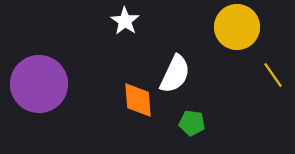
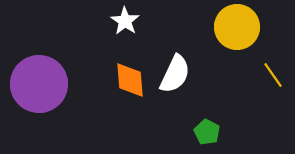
orange diamond: moved 8 px left, 20 px up
green pentagon: moved 15 px right, 9 px down; rotated 20 degrees clockwise
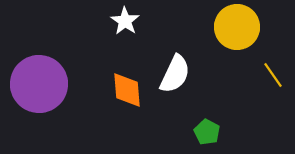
orange diamond: moved 3 px left, 10 px down
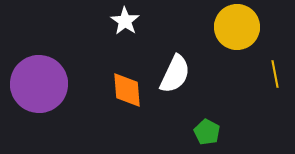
yellow line: moved 2 px right, 1 px up; rotated 24 degrees clockwise
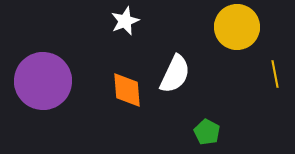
white star: rotated 16 degrees clockwise
purple circle: moved 4 px right, 3 px up
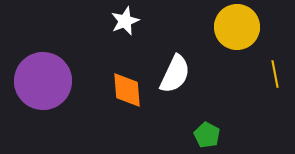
green pentagon: moved 3 px down
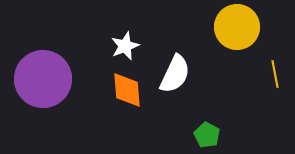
white star: moved 25 px down
purple circle: moved 2 px up
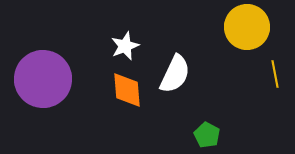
yellow circle: moved 10 px right
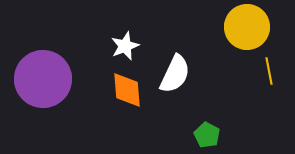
yellow line: moved 6 px left, 3 px up
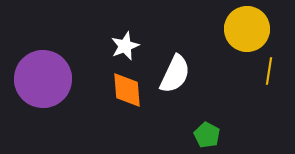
yellow circle: moved 2 px down
yellow line: rotated 20 degrees clockwise
